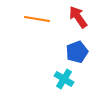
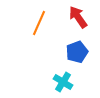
orange line: moved 2 px right, 4 px down; rotated 75 degrees counterclockwise
cyan cross: moved 1 px left, 3 px down
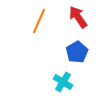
orange line: moved 2 px up
blue pentagon: rotated 10 degrees counterclockwise
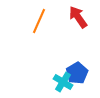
blue pentagon: moved 21 px down
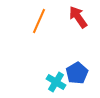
cyan cross: moved 7 px left
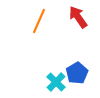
cyan cross: rotated 12 degrees clockwise
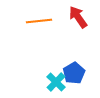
orange line: rotated 60 degrees clockwise
blue pentagon: moved 3 px left
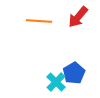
red arrow: rotated 105 degrees counterclockwise
orange line: rotated 10 degrees clockwise
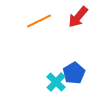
orange line: rotated 30 degrees counterclockwise
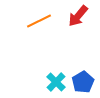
red arrow: moved 1 px up
blue pentagon: moved 9 px right, 9 px down
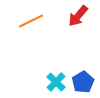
orange line: moved 8 px left
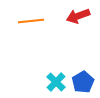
red arrow: rotated 30 degrees clockwise
orange line: rotated 20 degrees clockwise
